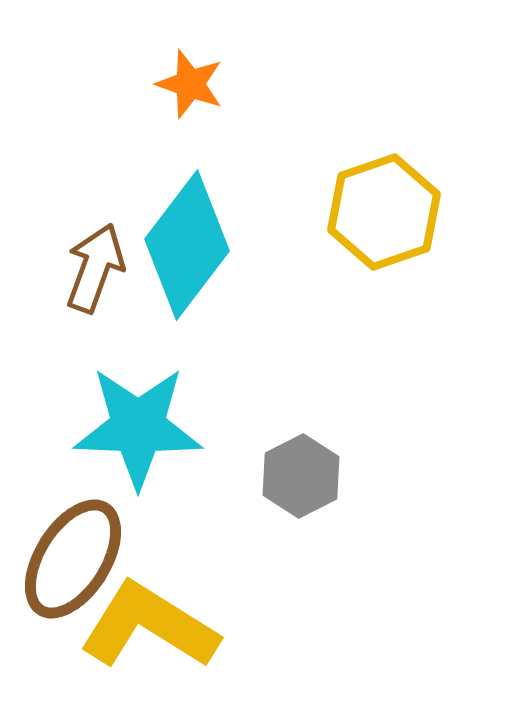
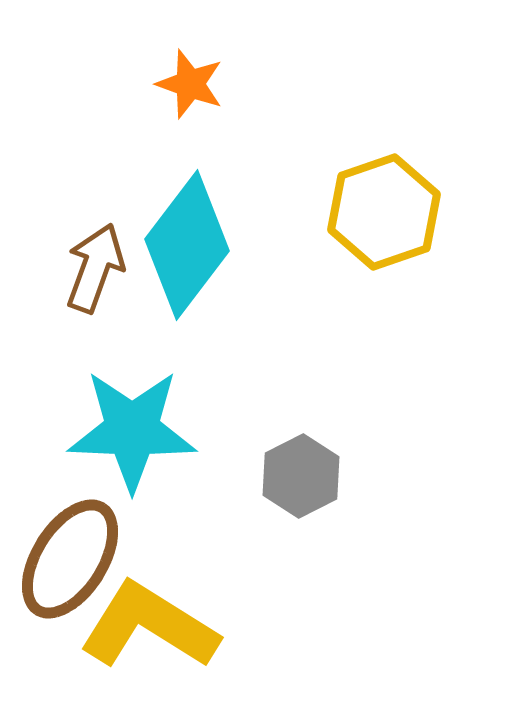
cyan star: moved 6 px left, 3 px down
brown ellipse: moved 3 px left
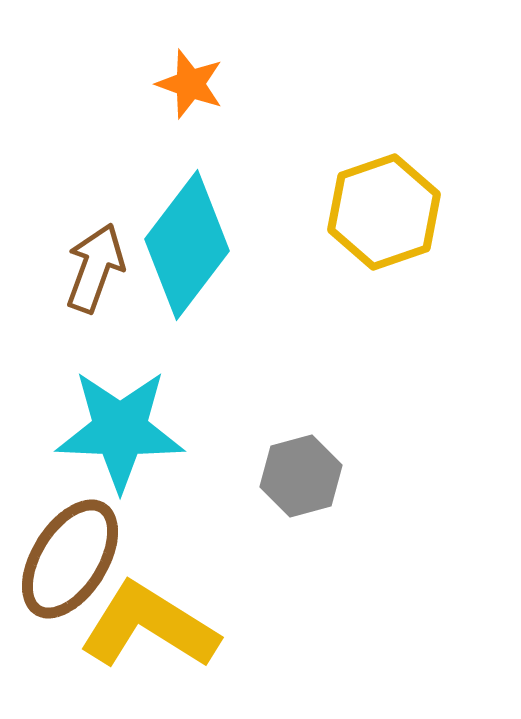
cyan star: moved 12 px left
gray hexagon: rotated 12 degrees clockwise
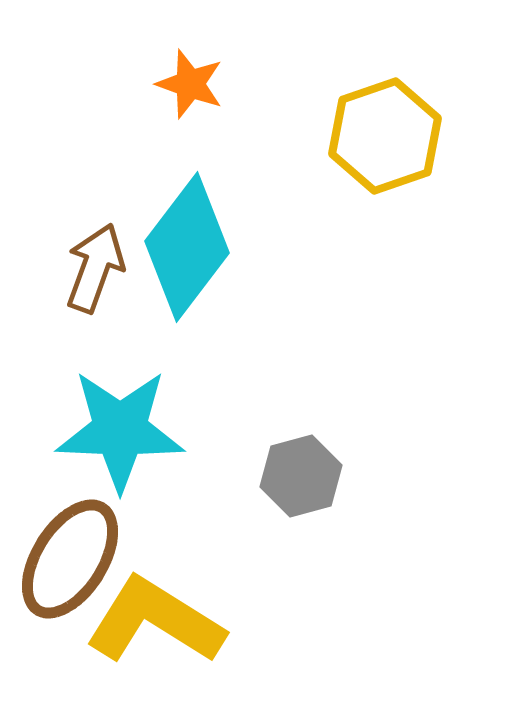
yellow hexagon: moved 1 px right, 76 px up
cyan diamond: moved 2 px down
yellow L-shape: moved 6 px right, 5 px up
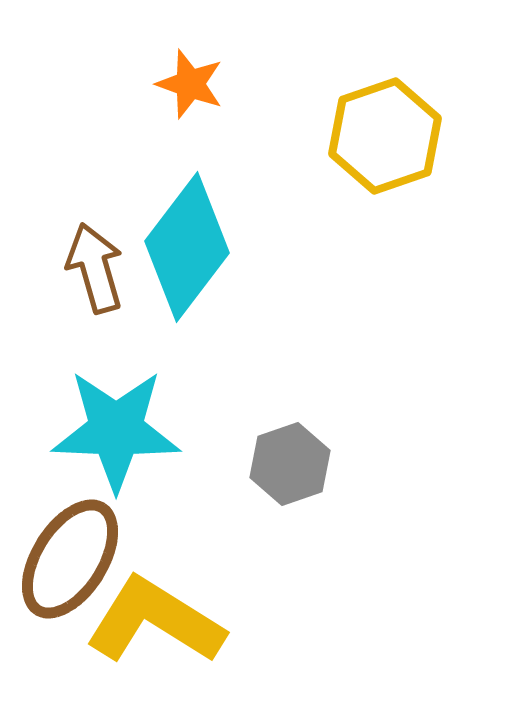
brown arrow: rotated 36 degrees counterclockwise
cyan star: moved 4 px left
gray hexagon: moved 11 px left, 12 px up; rotated 4 degrees counterclockwise
